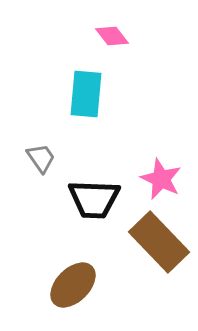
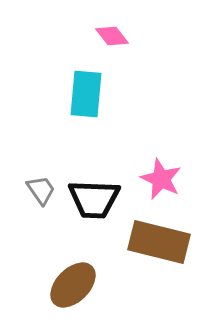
gray trapezoid: moved 32 px down
brown rectangle: rotated 32 degrees counterclockwise
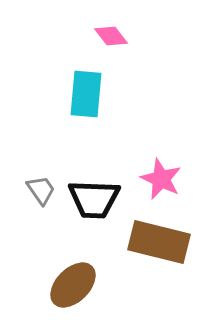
pink diamond: moved 1 px left
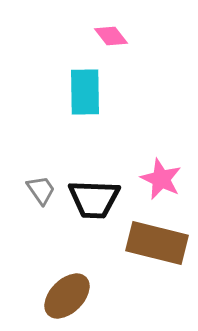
cyan rectangle: moved 1 px left, 2 px up; rotated 6 degrees counterclockwise
brown rectangle: moved 2 px left, 1 px down
brown ellipse: moved 6 px left, 11 px down
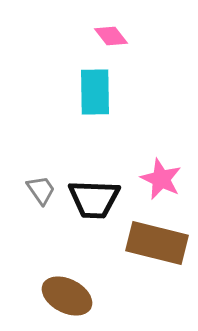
cyan rectangle: moved 10 px right
brown ellipse: rotated 72 degrees clockwise
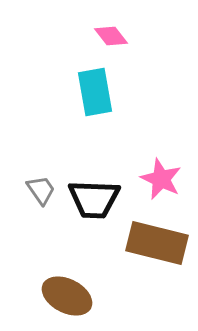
cyan rectangle: rotated 9 degrees counterclockwise
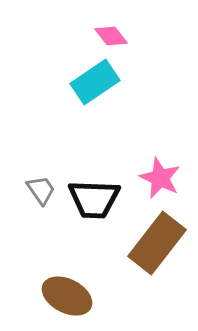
cyan rectangle: moved 10 px up; rotated 66 degrees clockwise
pink star: moved 1 px left, 1 px up
brown rectangle: rotated 66 degrees counterclockwise
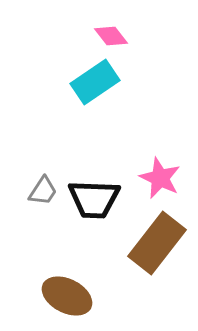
gray trapezoid: moved 2 px right, 1 px down; rotated 68 degrees clockwise
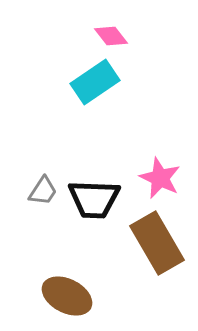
brown rectangle: rotated 68 degrees counterclockwise
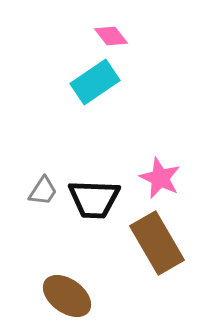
brown ellipse: rotated 9 degrees clockwise
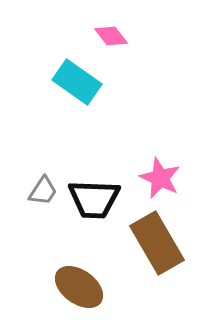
cyan rectangle: moved 18 px left; rotated 69 degrees clockwise
brown ellipse: moved 12 px right, 9 px up
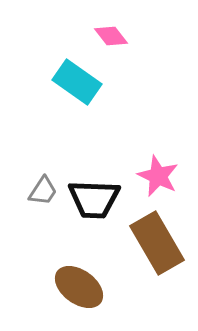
pink star: moved 2 px left, 2 px up
